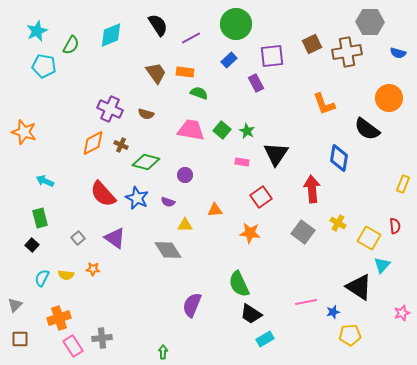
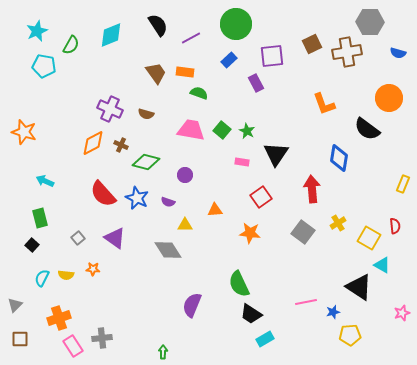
yellow cross at (338, 223): rotated 28 degrees clockwise
cyan triangle at (382, 265): rotated 42 degrees counterclockwise
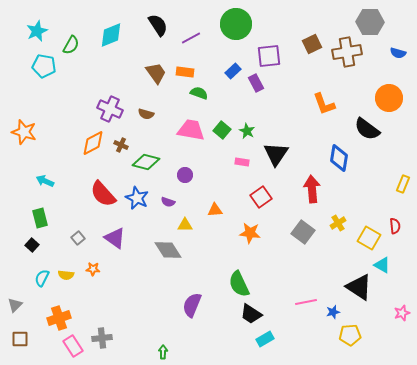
purple square at (272, 56): moved 3 px left
blue rectangle at (229, 60): moved 4 px right, 11 px down
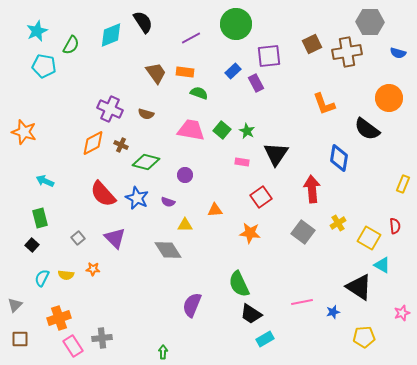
black semicircle at (158, 25): moved 15 px left, 3 px up
purple triangle at (115, 238): rotated 10 degrees clockwise
pink line at (306, 302): moved 4 px left
yellow pentagon at (350, 335): moved 14 px right, 2 px down
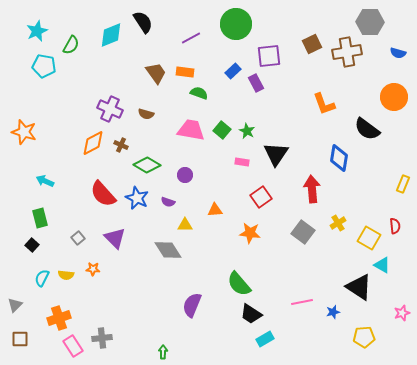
orange circle at (389, 98): moved 5 px right, 1 px up
green diamond at (146, 162): moved 1 px right, 3 px down; rotated 16 degrees clockwise
green semicircle at (239, 284): rotated 16 degrees counterclockwise
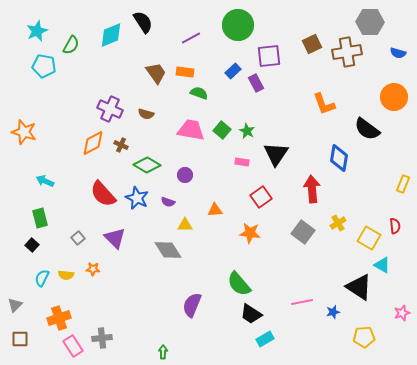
green circle at (236, 24): moved 2 px right, 1 px down
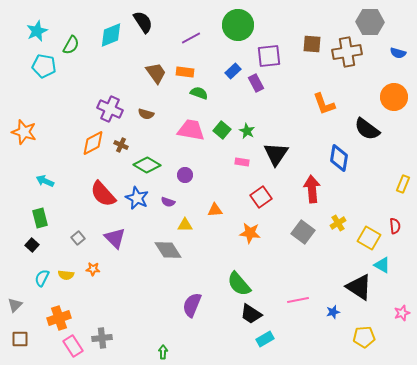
brown square at (312, 44): rotated 30 degrees clockwise
pink line at (302, 302): moved 4 px left, 2 px up
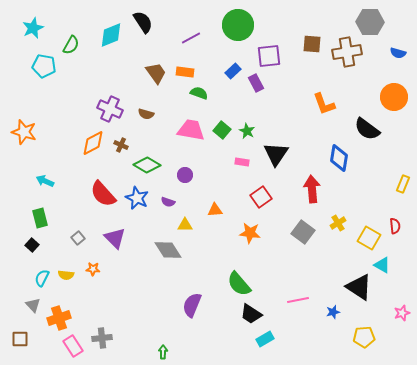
cyan star at (37, 31): moved 4 px left, 3 px up
gray triangle at (15, 305): moved 18 px right; rotated 28 degrees counterclockwise
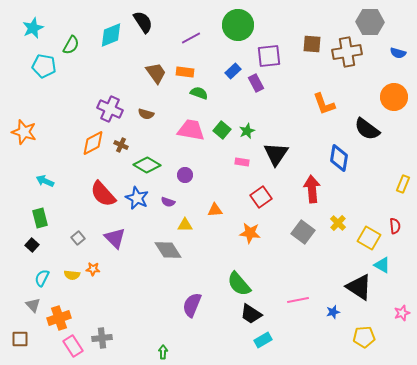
green star at (247, 131): rotated 21 degrees clockwise
yellow cross at (338, 223): rotated 14 degrees counterclockwise
yellow semicircle at (66, 275): moved 6 px right
cyan rectangle at (265, 339): moved 2 px left, 1 px down
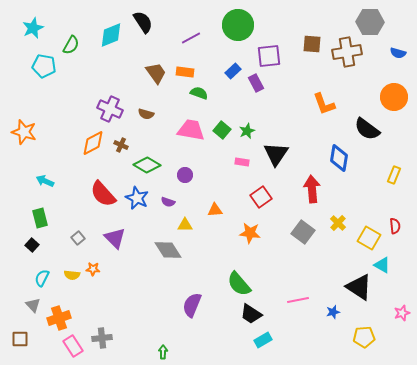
yellow rectangle at (403, 184): moved 9 px left, 9 px up
